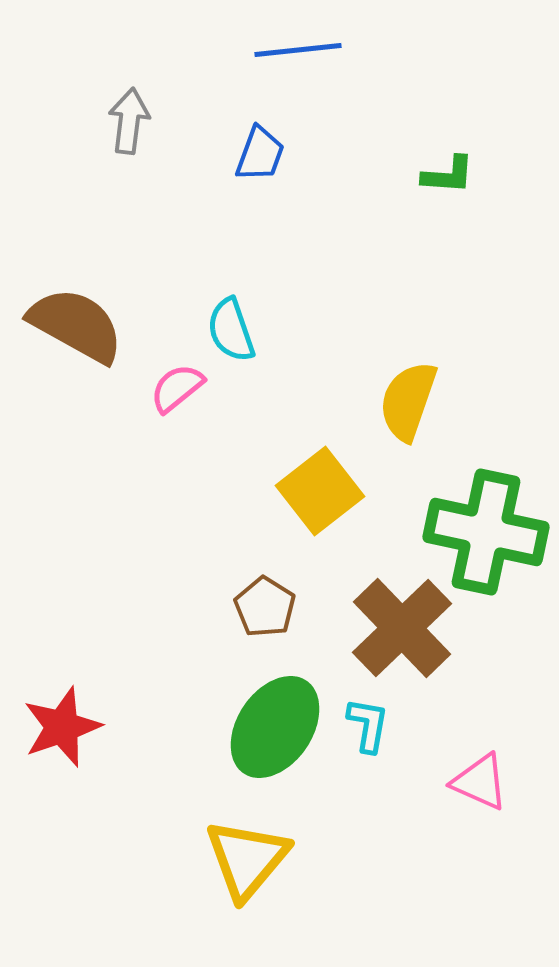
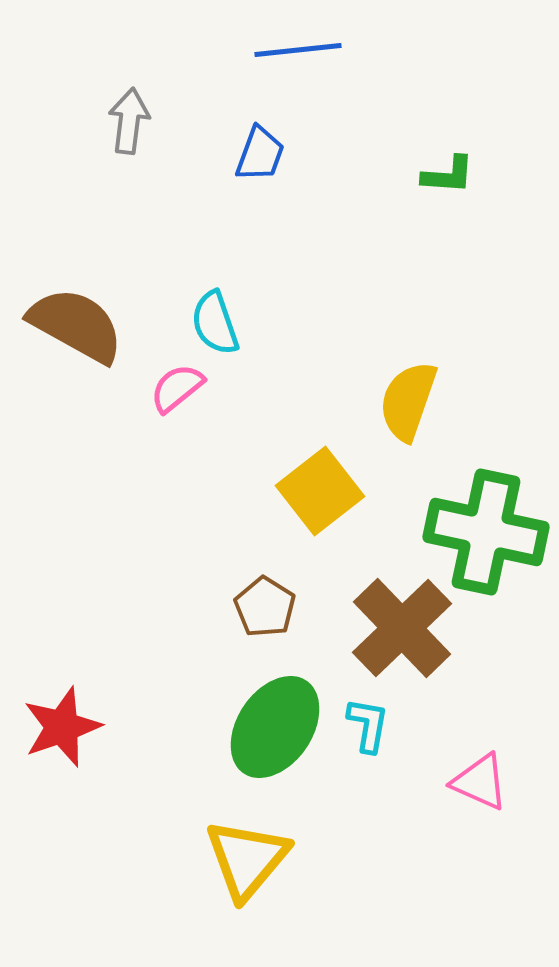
cyan semicircle: moved 16 px left, 7 px up
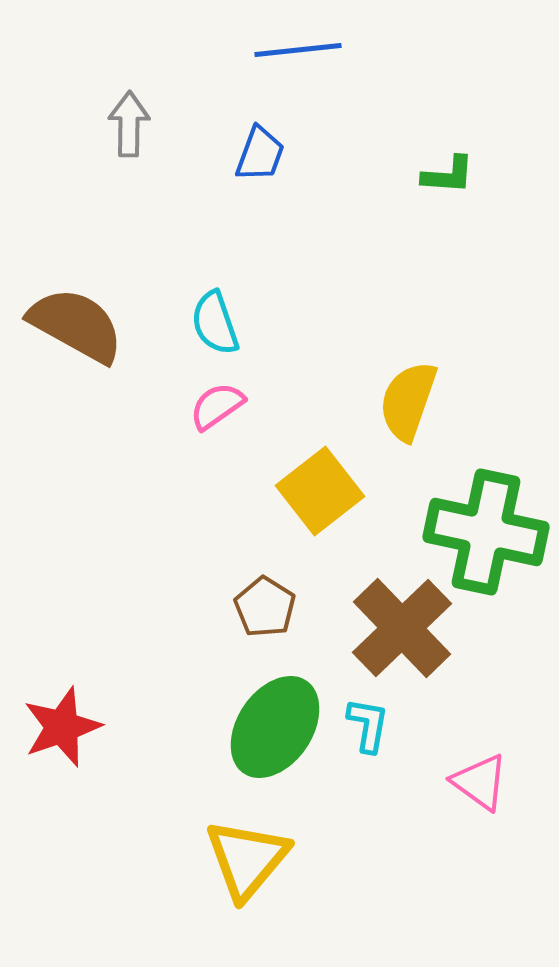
gray arrow: moved 3 px down; rotated 6 degrees counterclockwise
pink semicircle: moved 40 px right, 18 px down; rotated 4 degrees clockwise
pink triangle: rotated 12 degrees clockwise
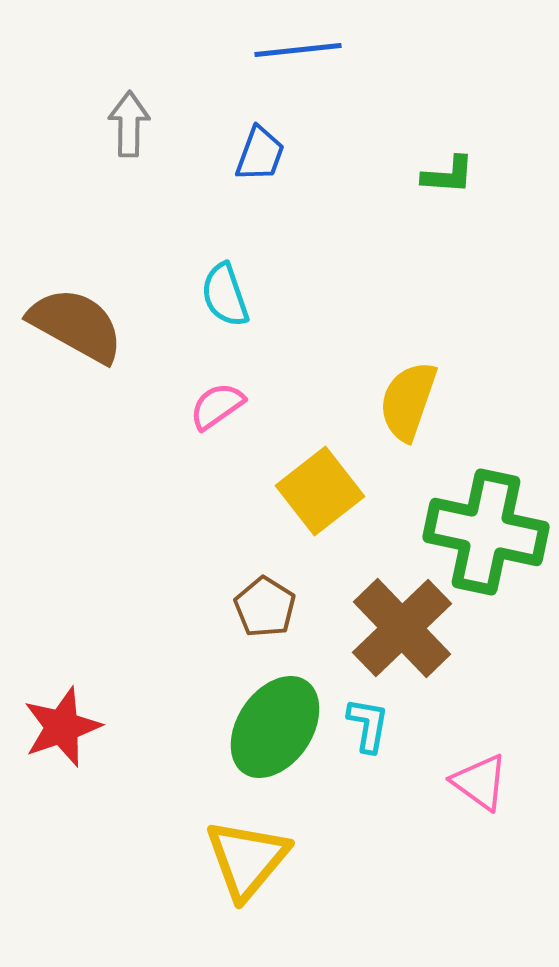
cyan semicircle: moved 10 px right, 28 px up
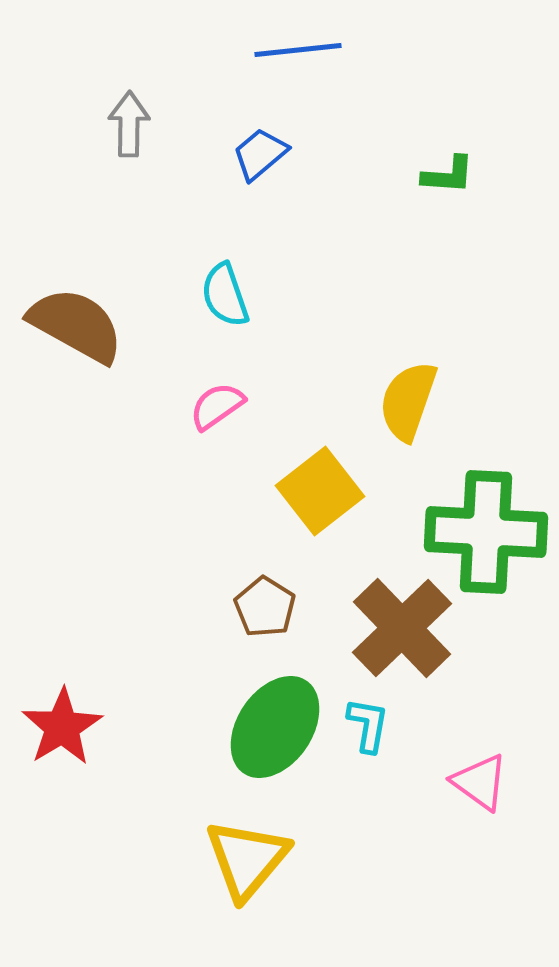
blue trapezoid: rotated 150 degrees counterclockwise
green cross: rotated 9 degrees counterclockwise
red star: rotated 12 degrees counterclockwise
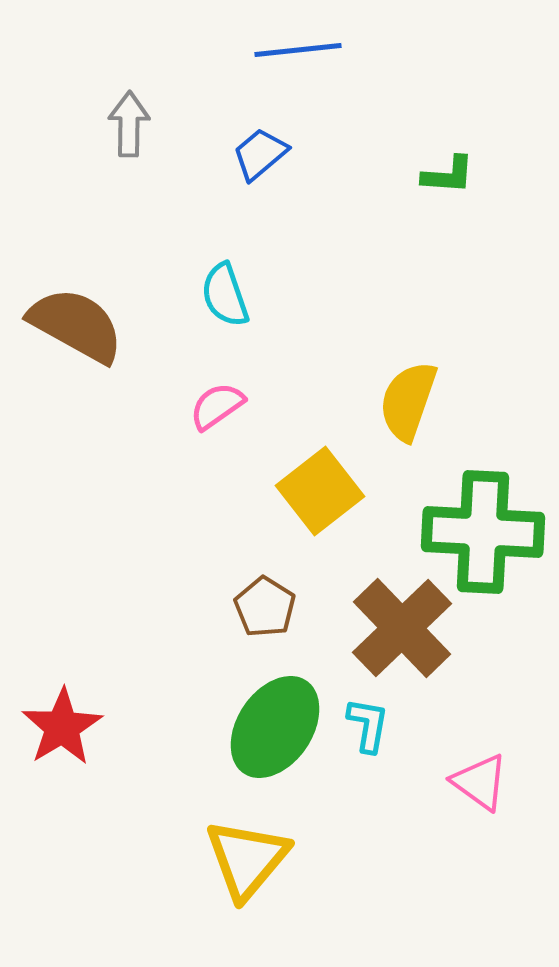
green cross: moved 3 px left
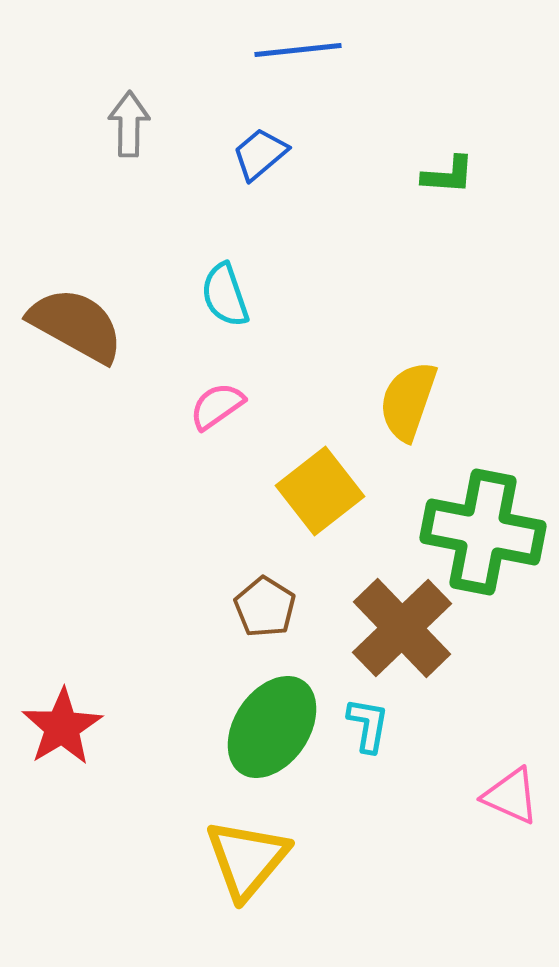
green cross: rotated 8 degrees clockwise
green ellipse: moved 3 px left
pink triangle: moved 31 px right, 14 px down; rotated 12 degrees counterclockwise
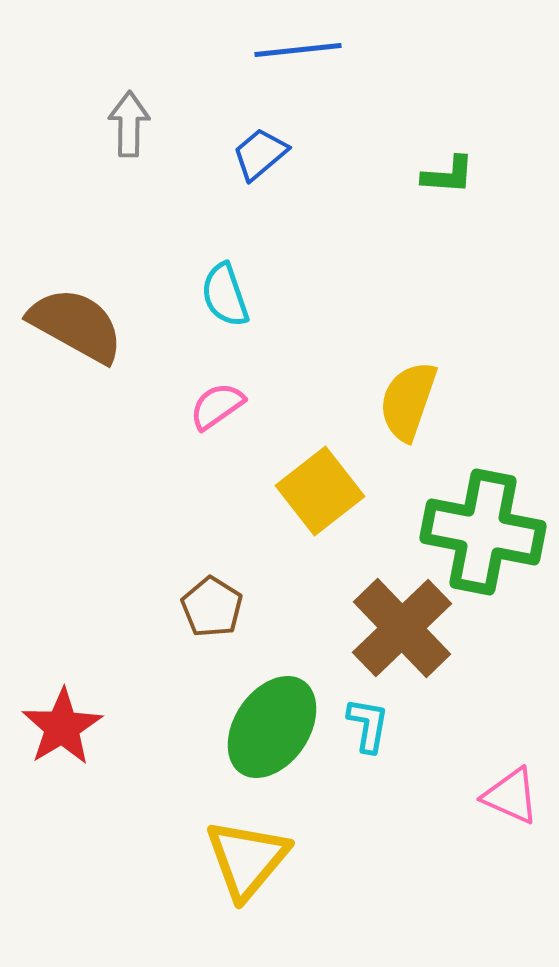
brown pentagon: moved 53 px left
